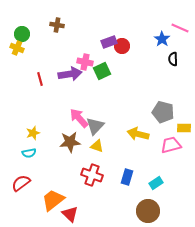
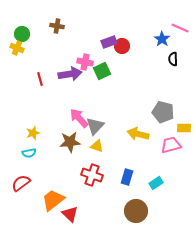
brown cross: moved 1 px down
brown circle: moved 12 px left
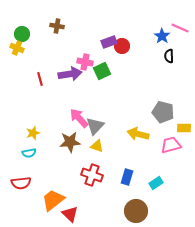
blue star: moved 3 px up
black semicircle: moved 4 px left, 3 px up
red semicircle: rotated 150 degrees counterclockwise
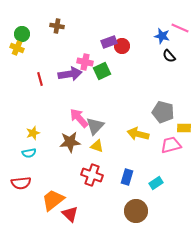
blue star: rotated 21 degrees counterclockwise
black semicircle: rotated 40 degrees counterclockwise
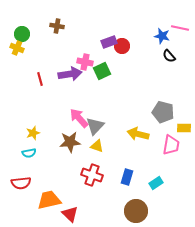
pink line: rotated 12 degrees counterclockwise
pink trapezoid: rotated 115 degrees clockwise
orange trapezoid: moved 4 px left; rotated 25 degrees clockwise
